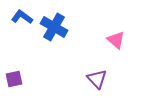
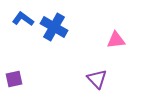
blue L-shape: moved 1 px right, 2 px down
pink triangle: rotated 48 degrees counterclockwise
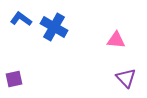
blue L-shape: moved 2 px left
pink triangle: rotated 12 degrees clockwise
purple triangle: moved 29 px right, 1 px up
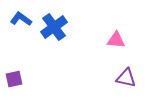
blue cross: rotated 24 degrees clockwise
purple triangle: rotated 35 degrees counterclockwise
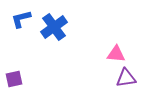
blue L-shape: rotated 50 degrees counterclockwise
pink triangle: moved 14 px down
purple triangle: rotated 20 degrees counterclockwise
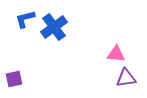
blue L-shape: moved 4 px right
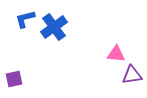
purple triangle: moved 6 px right, 3 px up
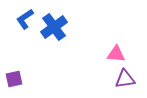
blue L-shape: rotated 20 degrees counterclockwise
purple triangle: moved 7 px left, 4 px down
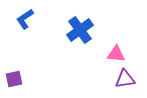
blue cross: moved 26 px right, 3 px down
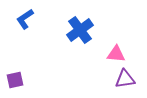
purple square: moved 1 px right, 1 px down
